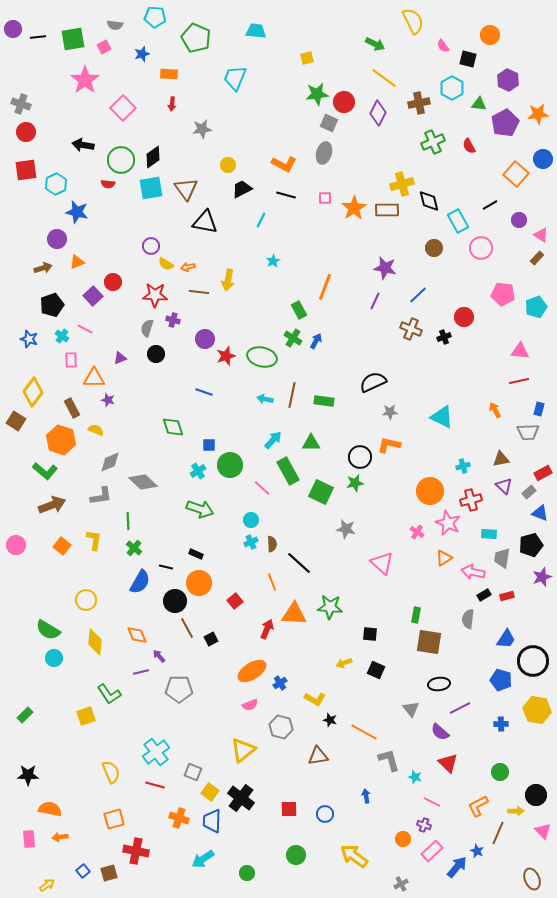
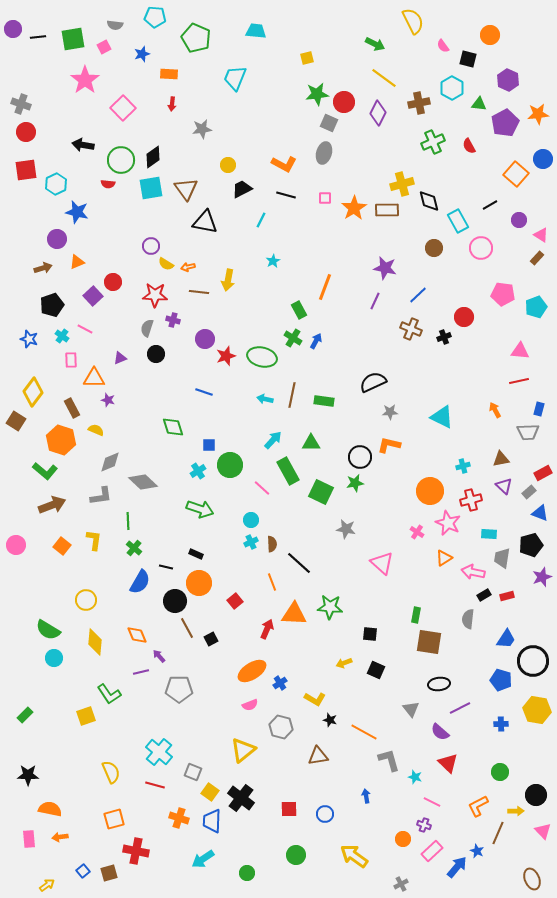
cyan cross at (156, 752): moved 3 px right; rotated 12 degrees counterclockwise
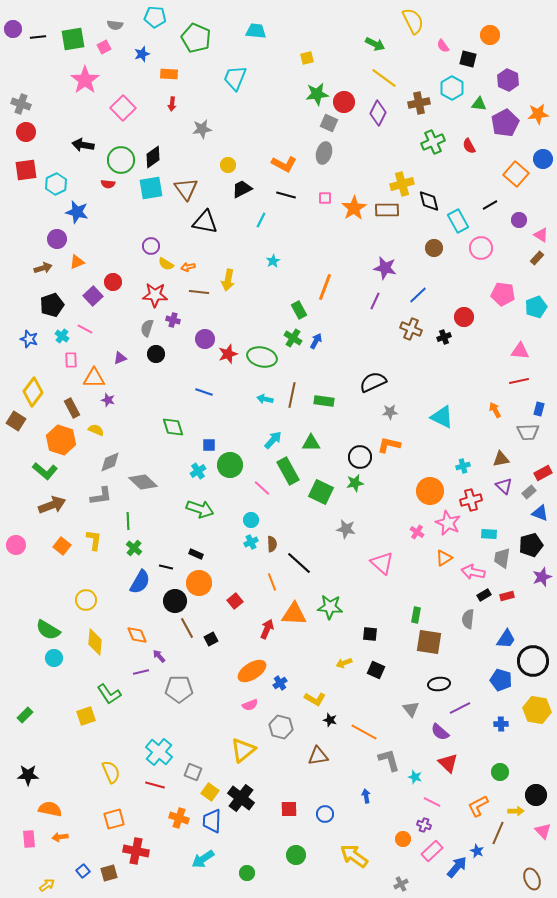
red star at (226, 356): moved 2 px right, 2 px up
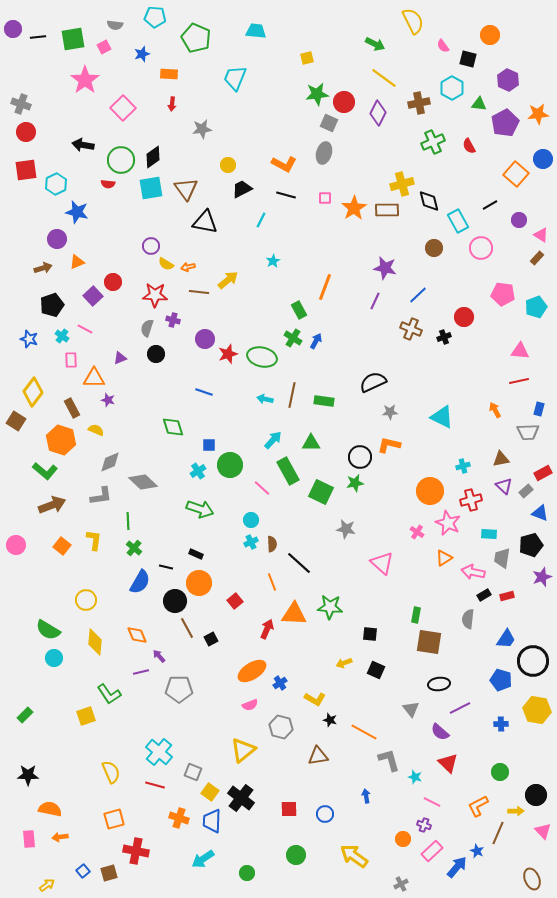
yellow arrow at (228, 280): rotated 140 degrees counterclockwise
gray rectangle at (529, 492): moved 3 px left, 1 px up
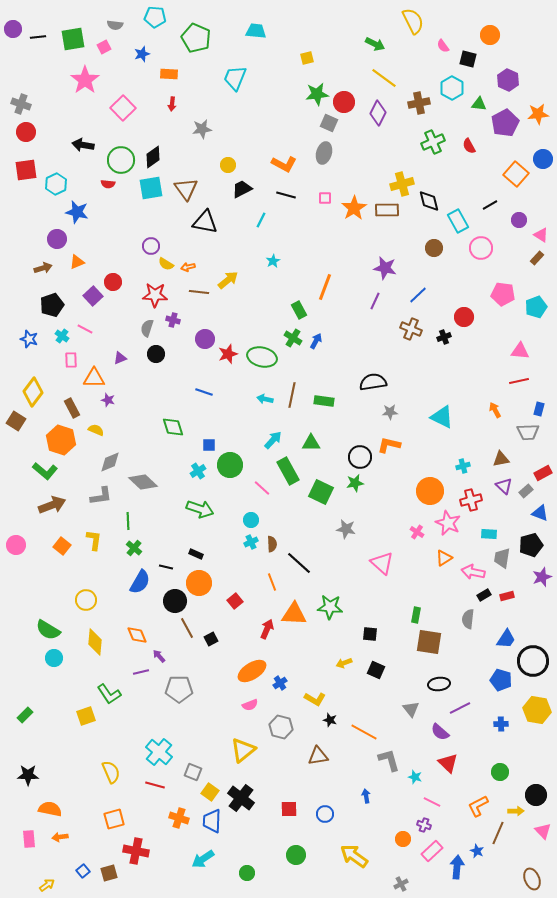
black semicircle at (373, 382): rotated 16 degrees clockwise
blue arrow at (457, 867): rotated 35 degrees counterclockwise
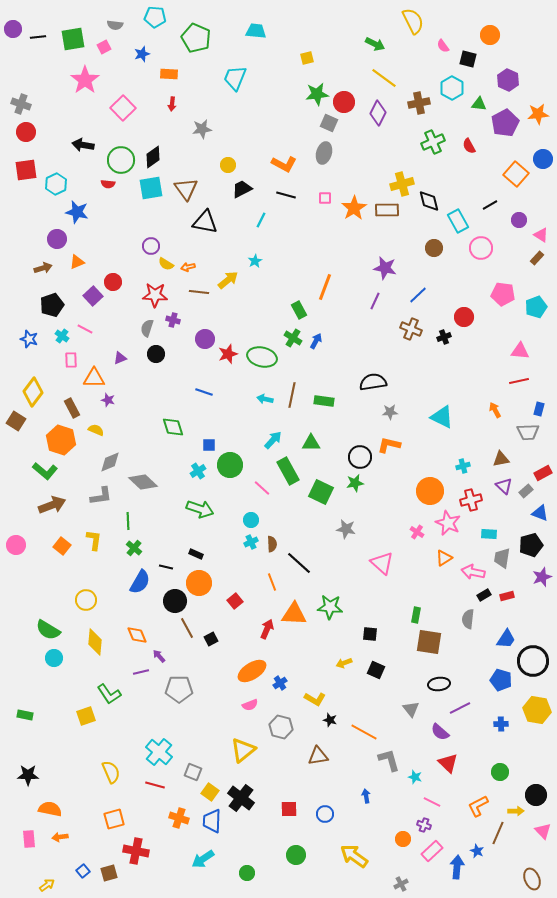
cyan star at (273, 261): moved 18 px left
green rectangle at (25, 715): rotated 56 degrees clockwise
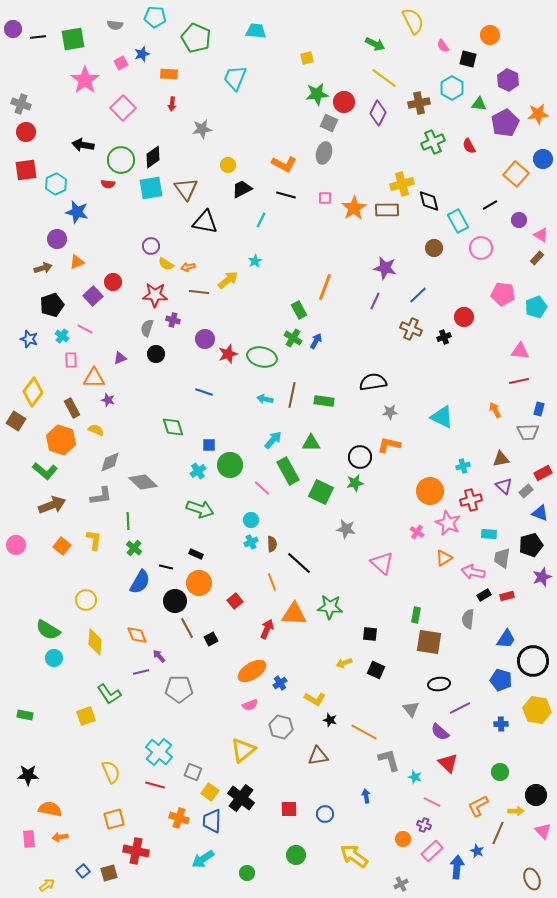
pink square at (104, 47): moved 17 px right, 16 px down
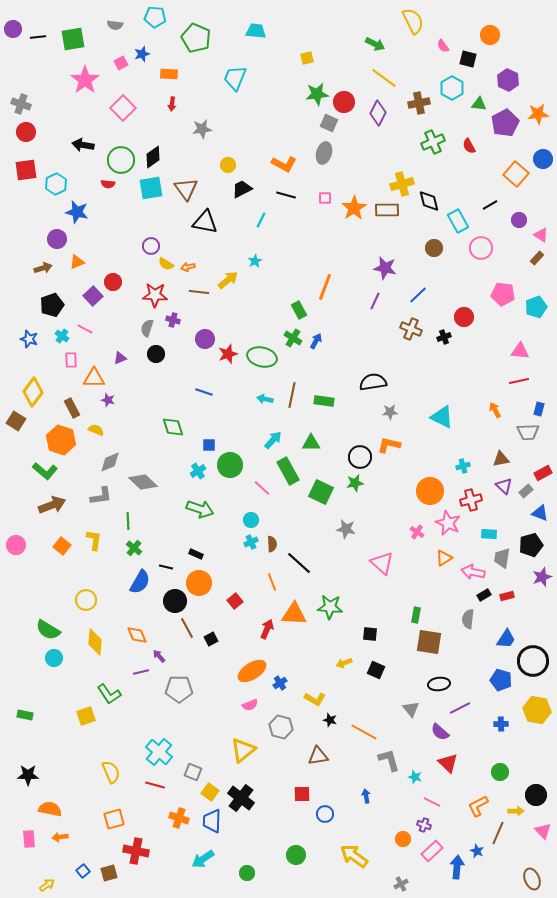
red square at (289, 809): moved 13 px right, 15 px up
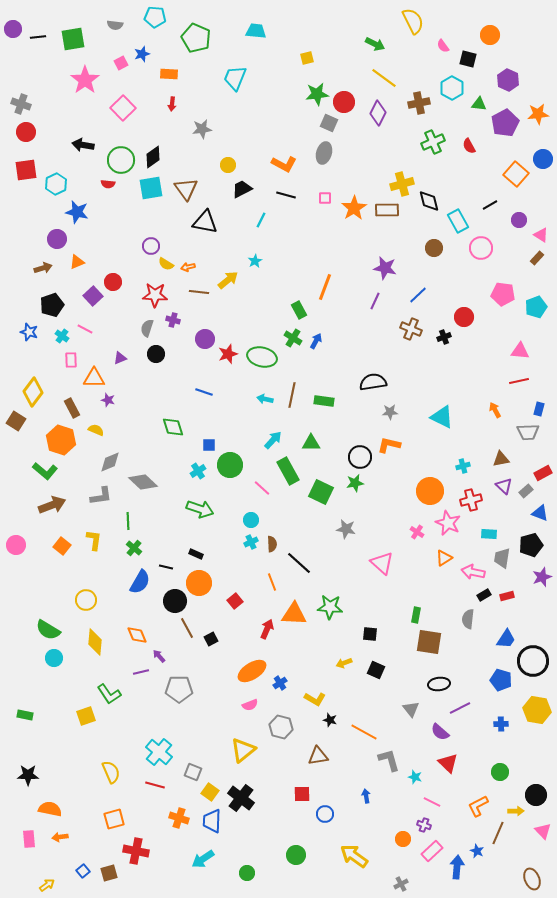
blue star at (29, 339): moved 7 px up
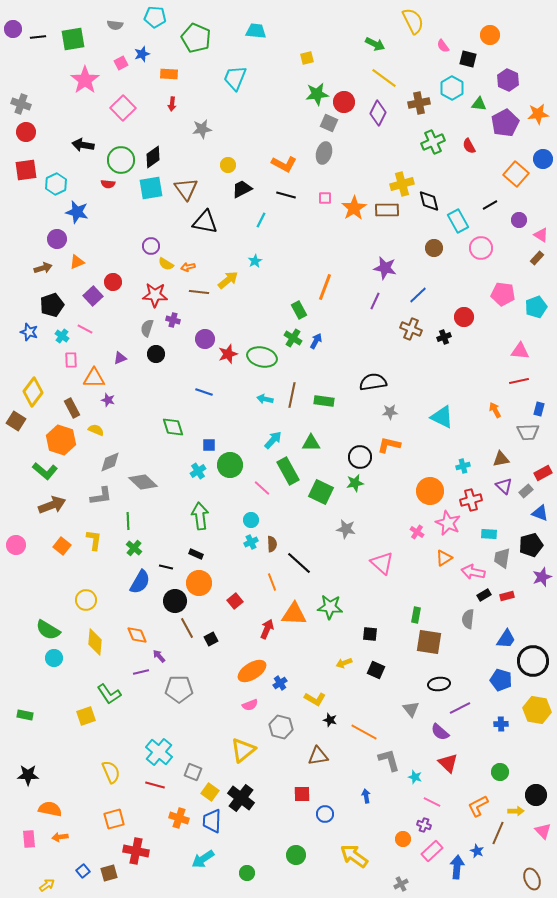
green arrow at (200, 509): moved 7 px down; rotated 116 degrees counterclockwise
